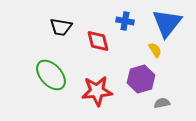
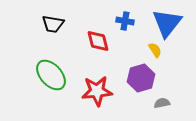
black trapezoid: moved 8 px left, 3 px up
purple hexagon: moved 1 px up
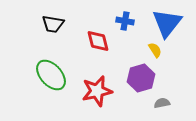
red star: rotated 8 degrees counterclockwise
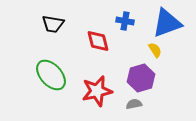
blue triangle: rotated 32 degrees clockwise
gray semicircle: moved 28 px left, 1 px down
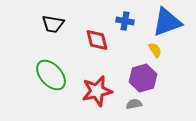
blue triangle: moved 1 px up
red diamond: moved 1 px left, 1 px up
purple hexagon: moved 2 px right
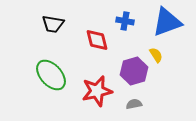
yellow semicircle: moved 1 px right, 5 px down
purple hexagon: moved 9 px left, 7 px up
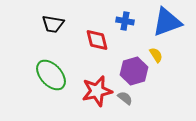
gray semicircle: moved 9 px left, 6 px up; rotated 49 degrees clockwise
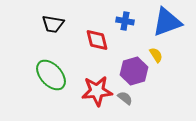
red star: rotated 8 degrees clockwise
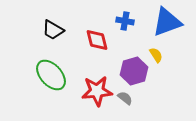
black trapezoid: moved 6 px down; rotated 20 degrees clockwise
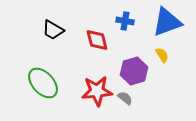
yellow semicircle: moved 6 px right
green ellipse: moved 8 px left, 8 px down
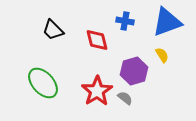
black trapezoid: rotated 15 degrees clockwise
red star: rotated 28 degrees counterclockwise
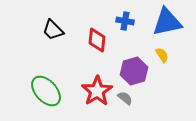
blue triangle: rotated 8 degrees clockwise
red diamond: rotated 20 degrees clockwise
green ellipse: moved 3 px right, 8 px down
